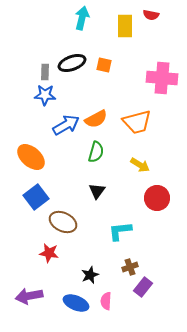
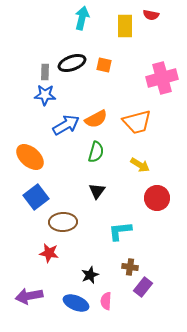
pink cross: rotated 20 degrees counterclockwise
orange ellipse: moved 1 px left
brown ellipse: rotated 28 degrees counterclockwise
brown cross: rotated 28 degrees clockwise
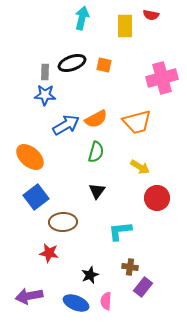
yellow arrow: moved 2 px down
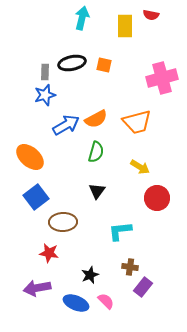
black ellipse: rotated 8 degrees clockwise
blue star: rotated 20 degrees counterclockwise
purple arrow: moved 8 px right, 8 px up
pink semicircle: rotated 132 degrees clockwise
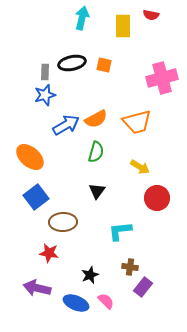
yellow rectangle: moved 2 px left
purple arrow: rotated 24 degrees clockwise
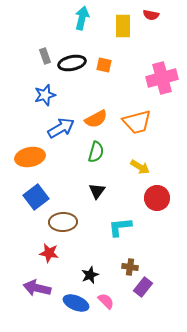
gray rectangle: moved 16 px up; rotated 21 degrees counterclockwise
blue arrow: moved 5 px left, 3 px down
orange ellipse: rotated 52 degrees counterclockwise
cyan L-shape: moved 4 px up
